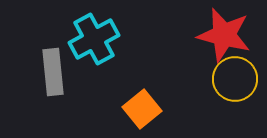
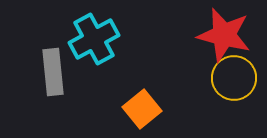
yellow circle: moved 1 px left, 1 px up
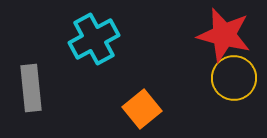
gray rectangle: moved 22 px left, 16 px down
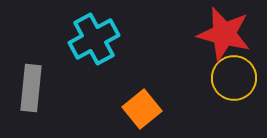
red star: moved 1 px up
gray rectangle: rotated 12 degrees clockwise
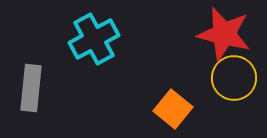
orange square: moved 31 px right; rotated 12 degrees counterclockwise
